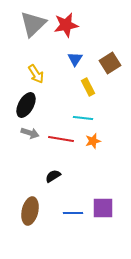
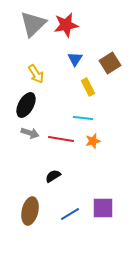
blue line: moved 3 px left, 1 px down; rotated 30 degrees counterclockwise
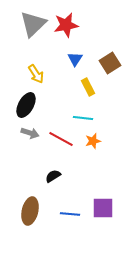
red line: rotated 20 degrees clockwise
blue line: rotated 36 degrees clockwise
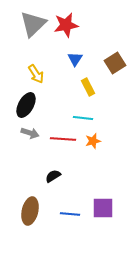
brown square: moved 5 px right
red line: moved 2 px right; rotated 25 degrees counterclockwise
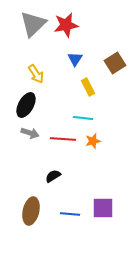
brown ellipse: moved 1 px right
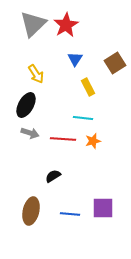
red star: rotated 20 degrees counterclockwise
